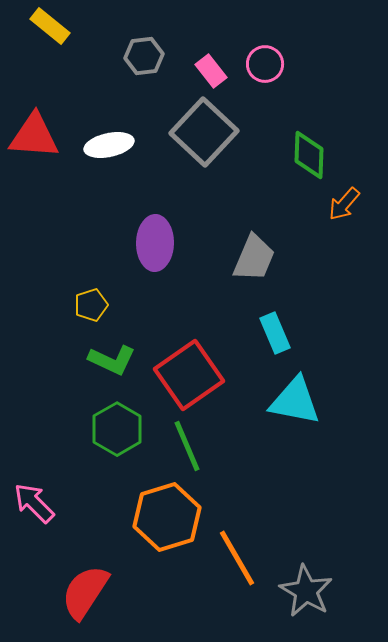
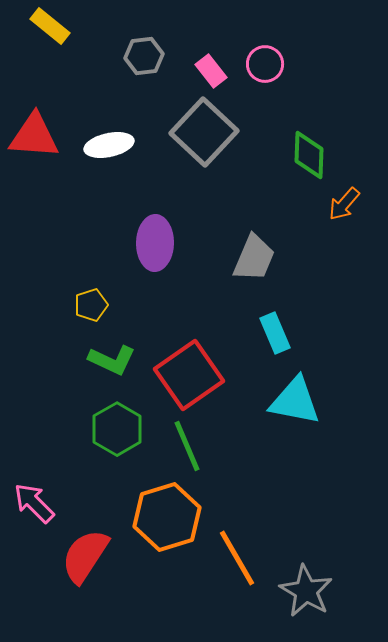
red semicircle: moved 36 px up
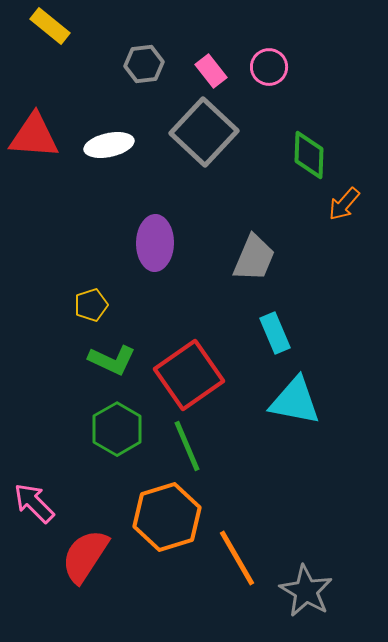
gray hexagon: moved 8 px down
pink circle: moved 4 px right, 3 px down
